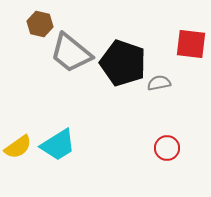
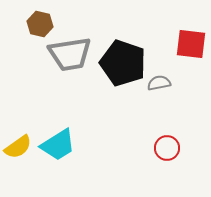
gray trapezoid: moved 1 px left, 1 px down; rotated 48 degrees counterclockwise
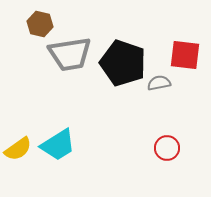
red square: moved 6 px left, 11 px down
yellow semicircle: moved 2 px down
